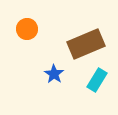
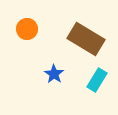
brown rectangle: moved 5 px up; rotated 54 degrees clockwise
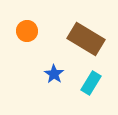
orange circle: moved 2 px down
cyan rectangle: moved 6 px left, 3 px down
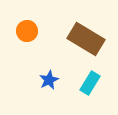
blue star: moved 5 px left, 6 px down; rotated 12 degrees clockwise
cyan rectangle: moved 1 px left
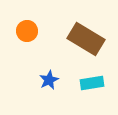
cyan rectangle: moved 2 px right; rotated 50 degrees clockwise
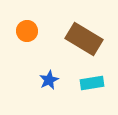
brown rectangle: moved 2 px left
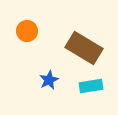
brown rectangle: moved 9 px down
cyan rectangle: moved 1 px left, 3 px down
